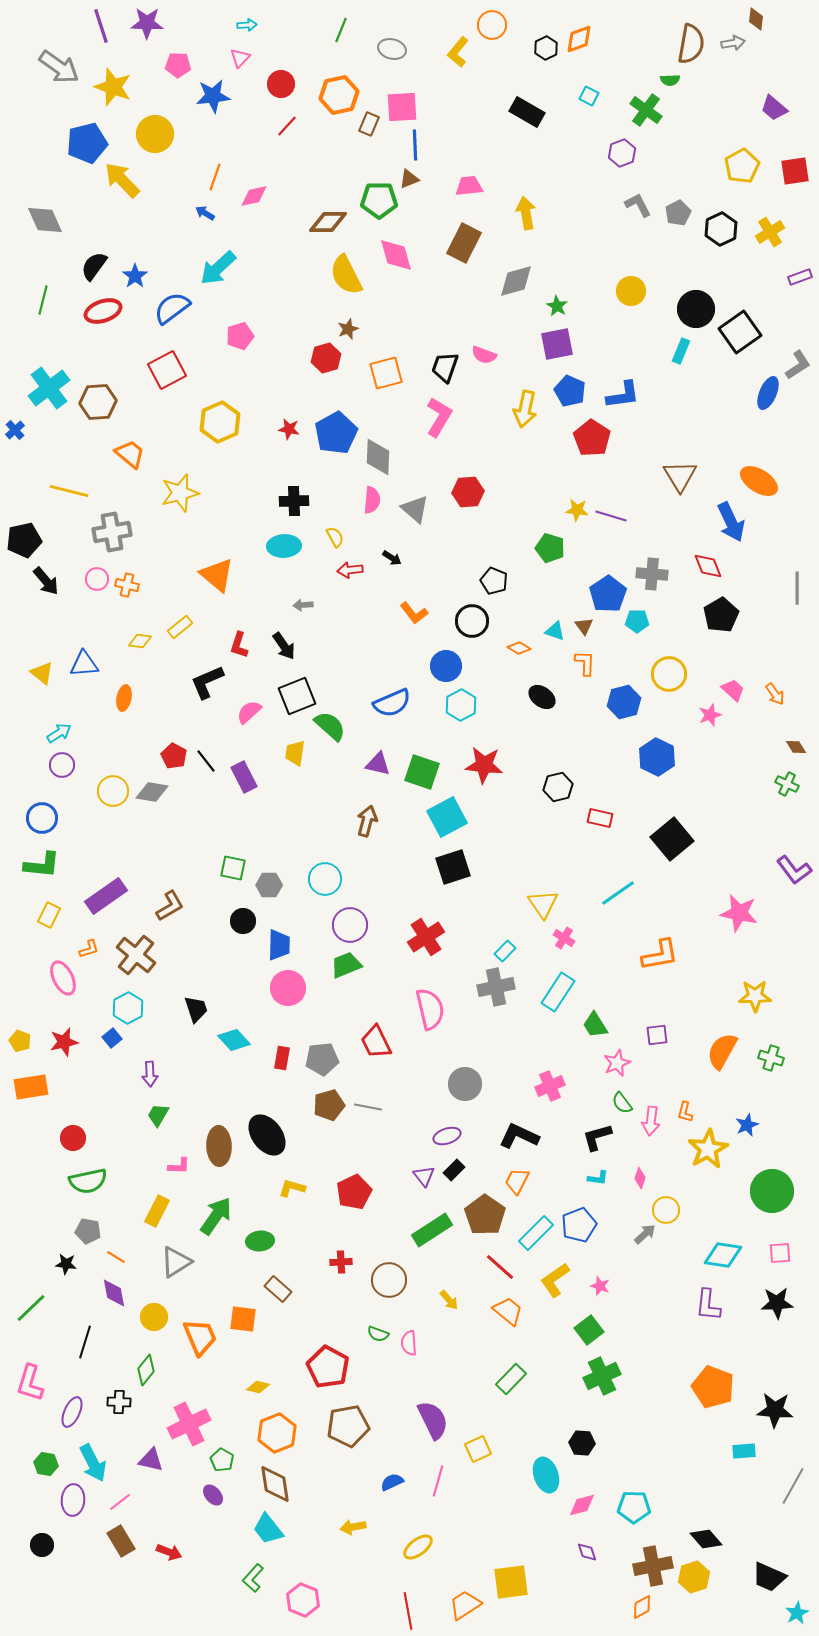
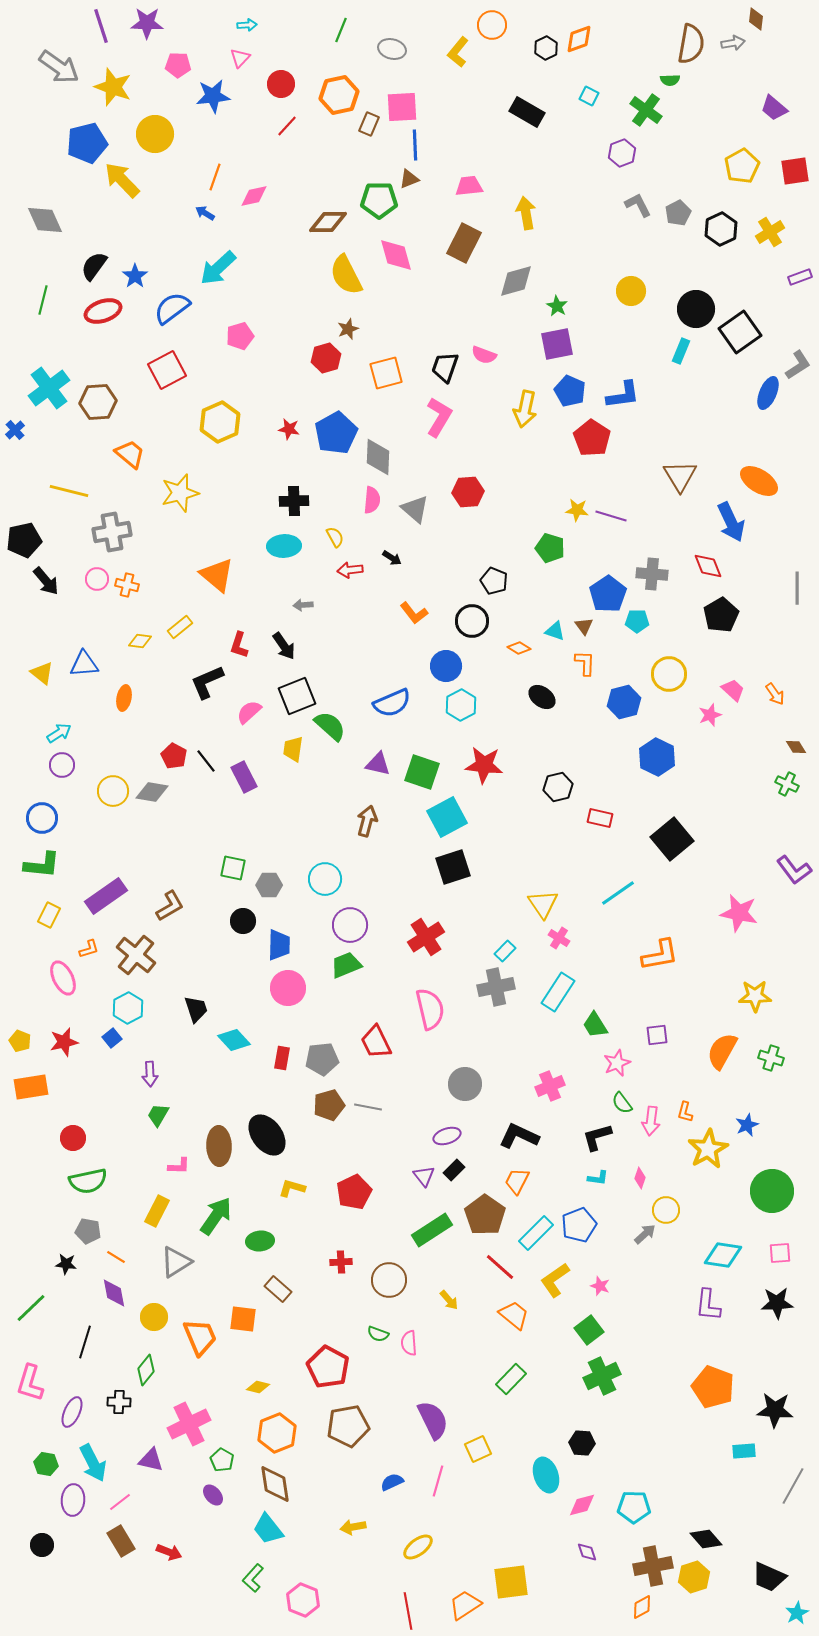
yellow trapezoid at (295, 753): moved 2 px left, 4 px up
pink cross at (564, 938): moved 5 px left
orange trapezoid at (508, 1311): moved 6 px right, 4 px down
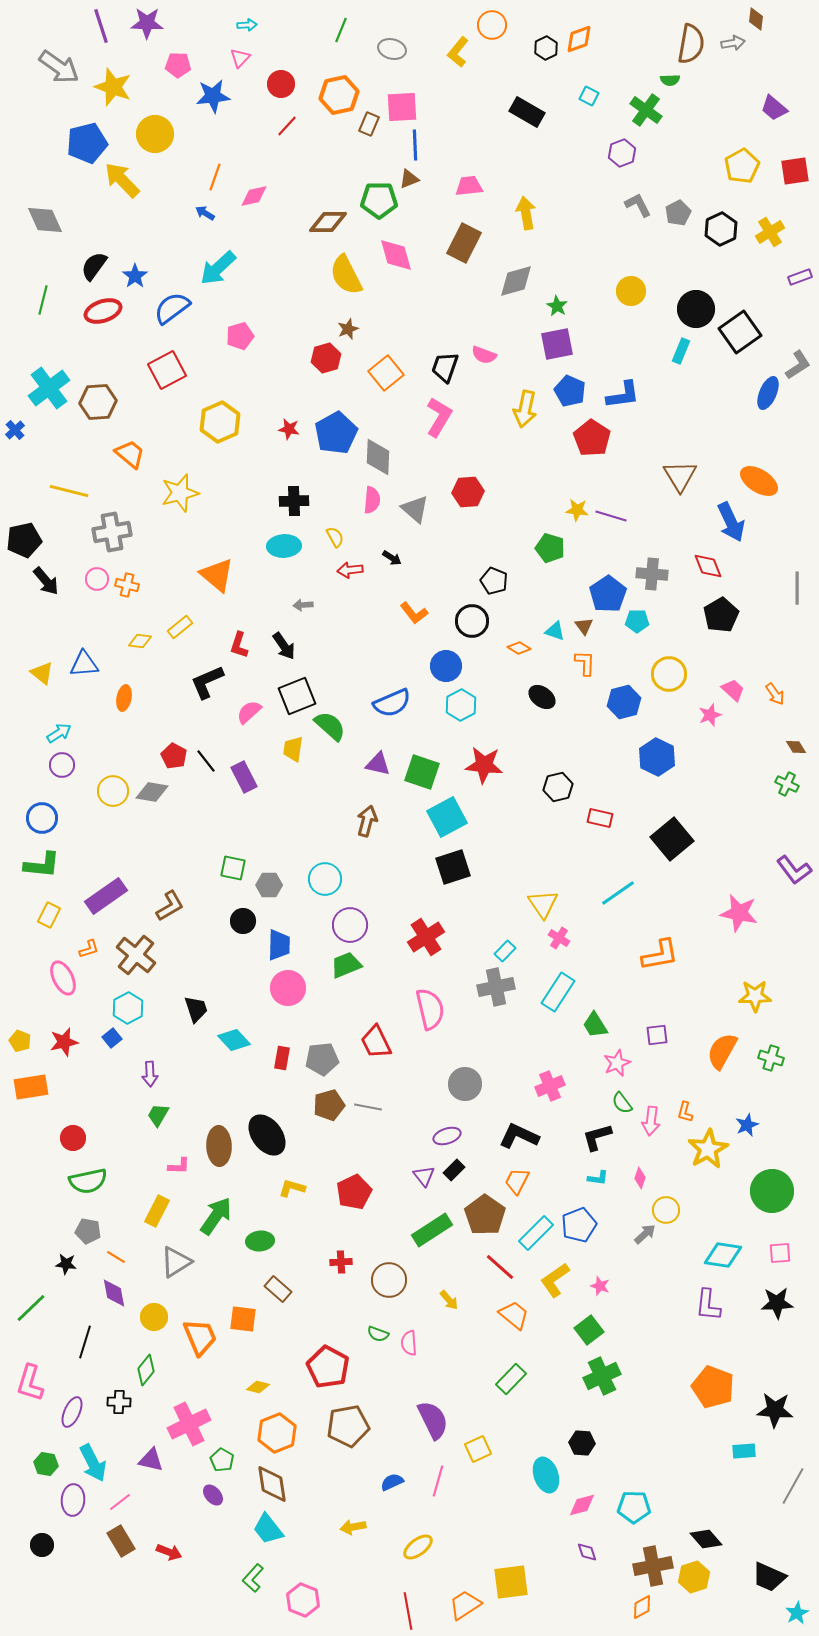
orange square at (386, 373): rotated 24 degrees counterclockwise
brown diamond at (275, 1484): moved 3 px left
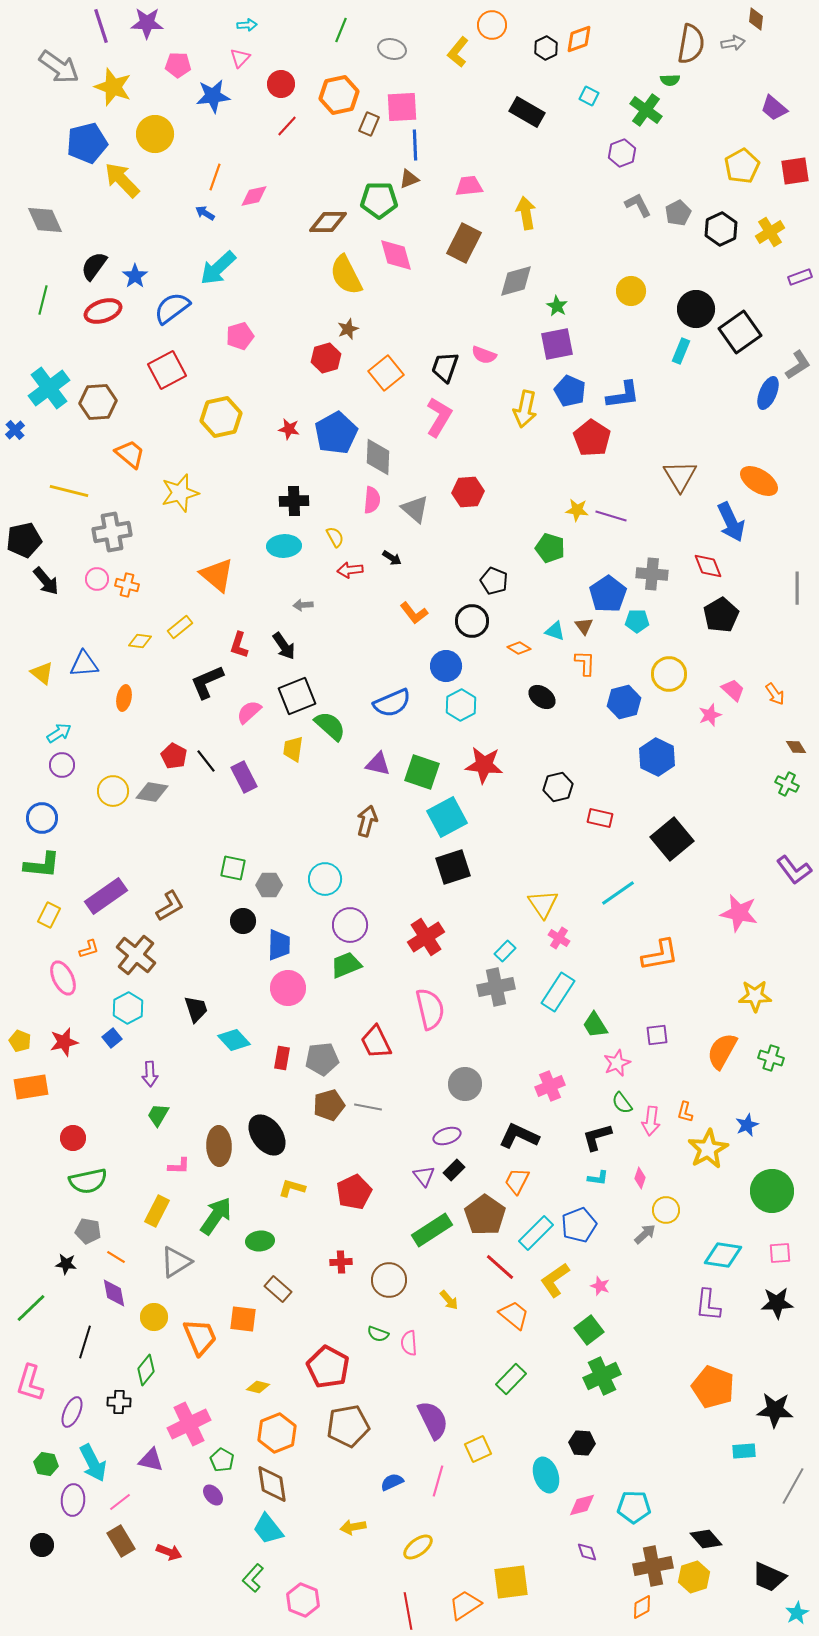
yellow hexagon at (220, 422): moved 1 px right, 5 px up; rotated 12 degrees clockwise
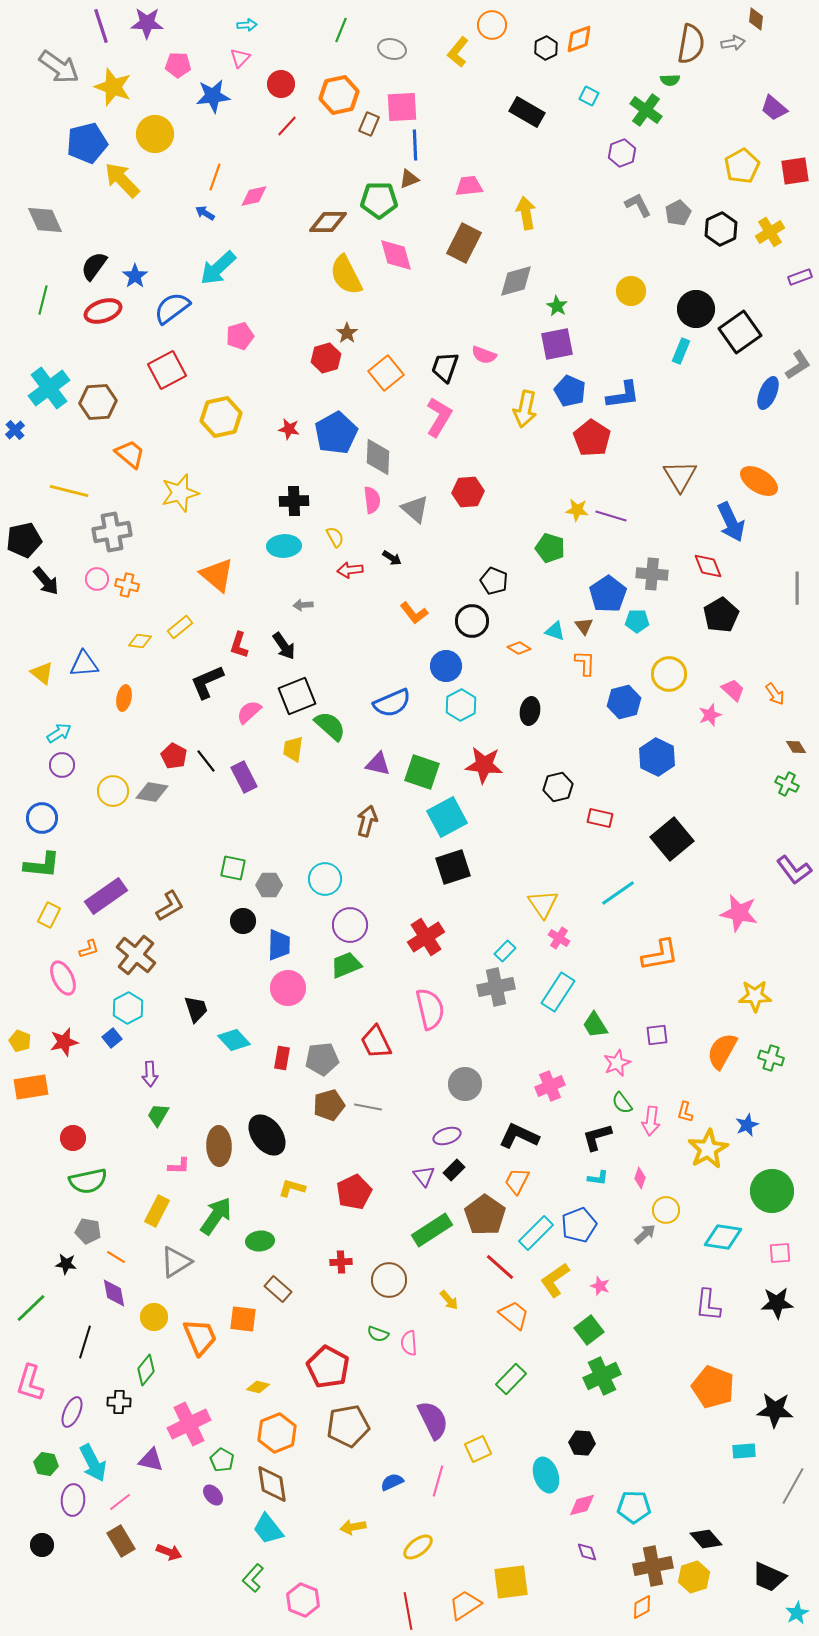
brown star at (348, 329): moved 1 px left, 4 px down; rotated 15 degrees counterclockwise
pink semicircle at (372, 500): rotated 12 degrees counterclockwise
black ellipse at (542, 697): moved 12 px left, 14 px down; rotated 64 degrees clockwise
cyan diamond at (723, 1255): moved 18 px up
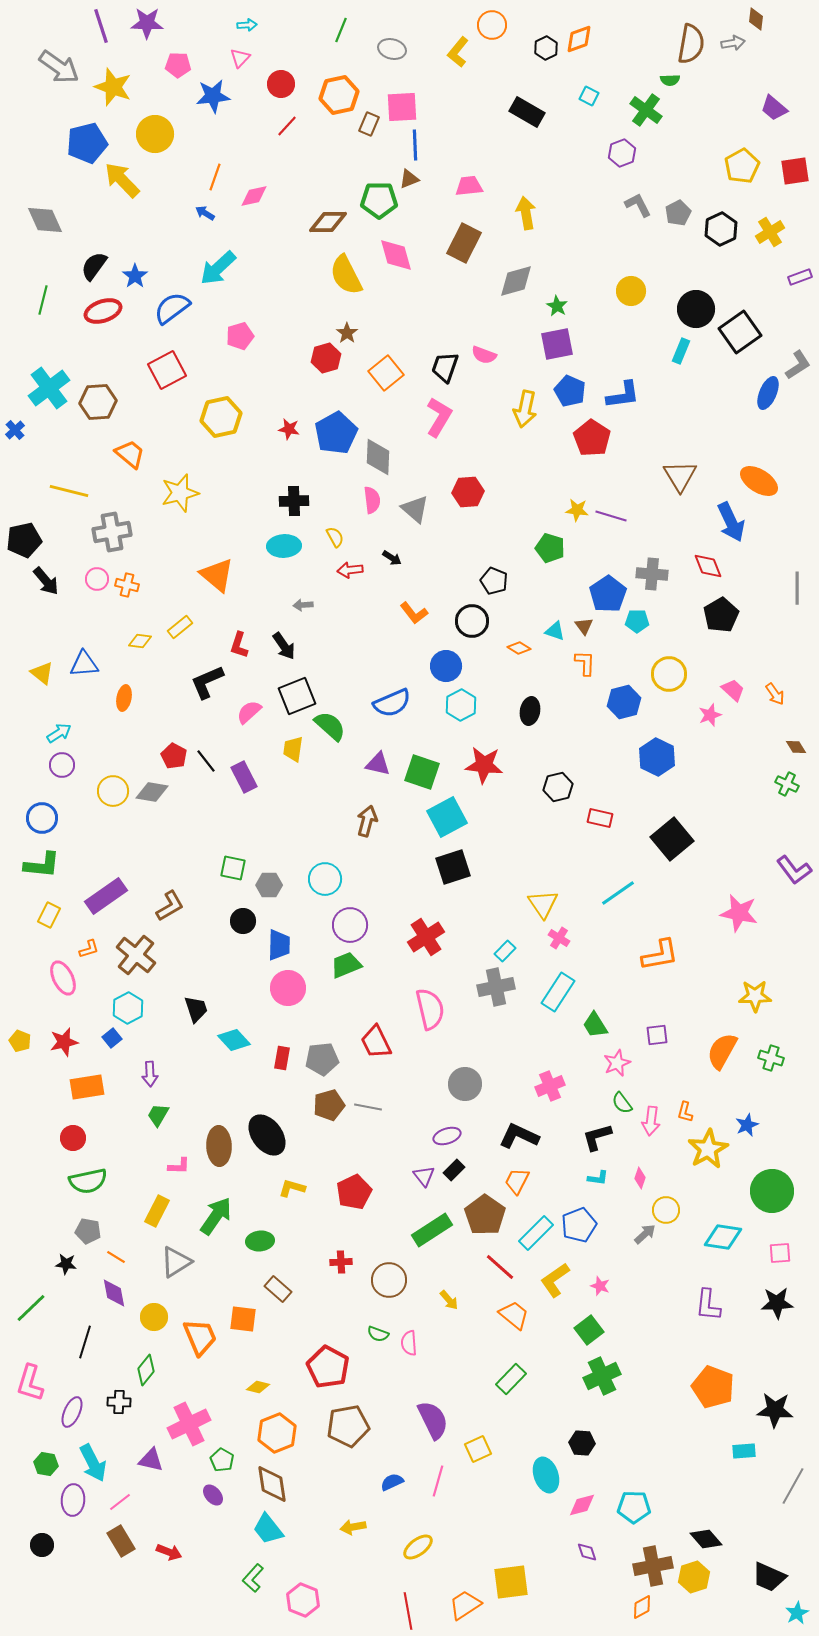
orange rectangle at (31, 1087): moved 56 px right
